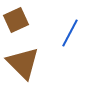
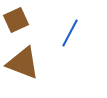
brown triangle: rotated 24 degrees counterclockwise
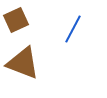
blue line: moved 3 px right, 4 px up
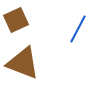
blue line: moved 5 px right
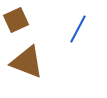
brown triangle: moved 4 px right, 1 px up
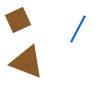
brown square: moved 2 px right
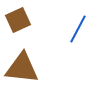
brown triangle: moved 5 px left, 6 px down; rotated 15 degrees counterclockwise
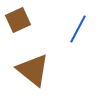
brown triangle: moved 11 px right, 2 px down; rotated 33 degrees clockwise
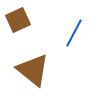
blue line: moved 4 px left, 4 px down
